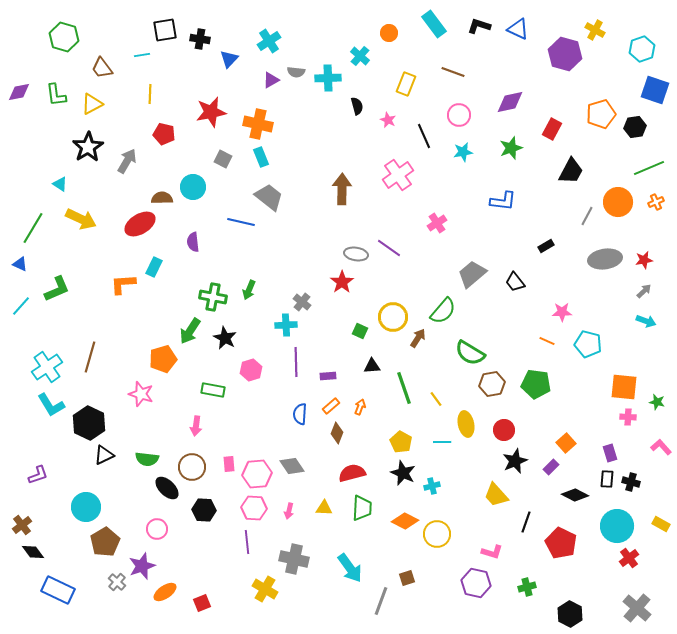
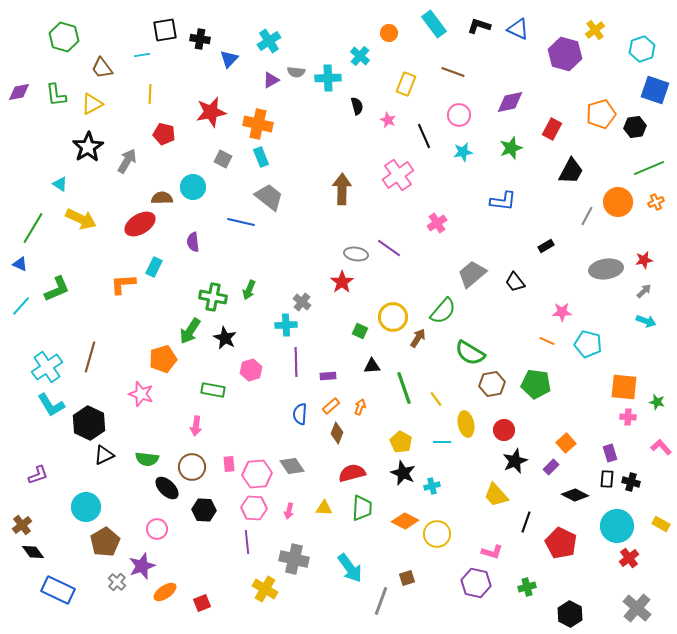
yellow cross at (595, 30): rotated 24 degrees clockwise
gray ellipse at (605, 259): moved 1 px right, 10 px down
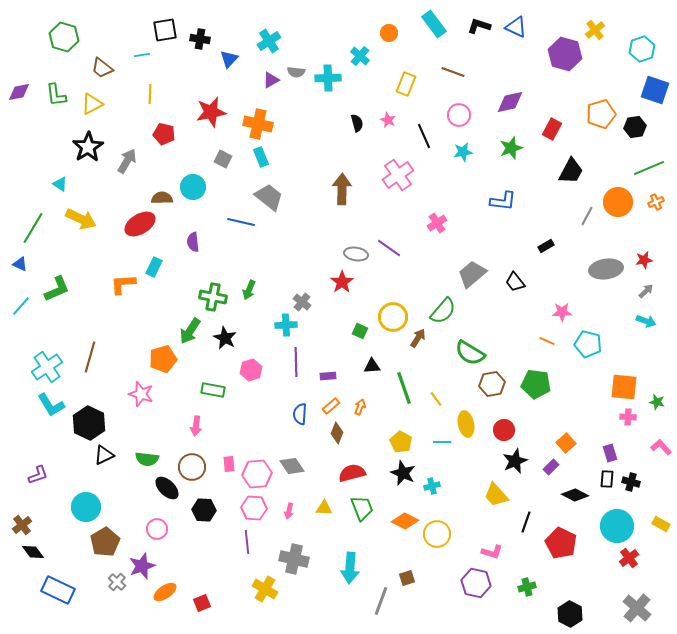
blue triangle at (518, 29): moved 2 px left, 2 px up
brown trapezoid at (102, 68): rotated 15 degrees counterclockwise
black semicircle at (357, 106): moved 17 px down
gray arrow at (644, 291): moved 2 px right
green trapezoid at (362, 508): rotated 24 degrees counterclockwise
cyan arrow at (350, 568): rotated 40 degrees clockwise
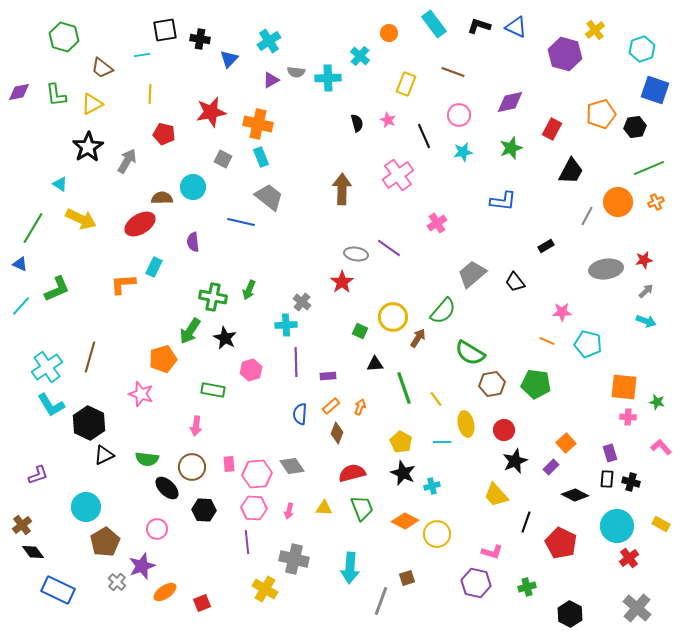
black triangle at (372, 366): moved 3 px right, 2 px up
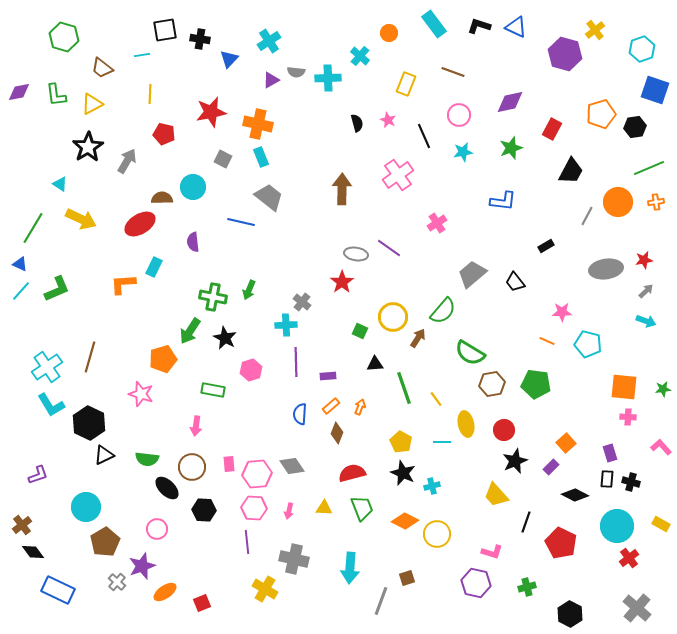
orange cross at (656, 202): rotated 14 degrees clockwise
cyan line at (21, 306): moved 15 px up
green star at (657, 402): moved 6 px right, 13 px up; rotated 21 degrees counterclockwise
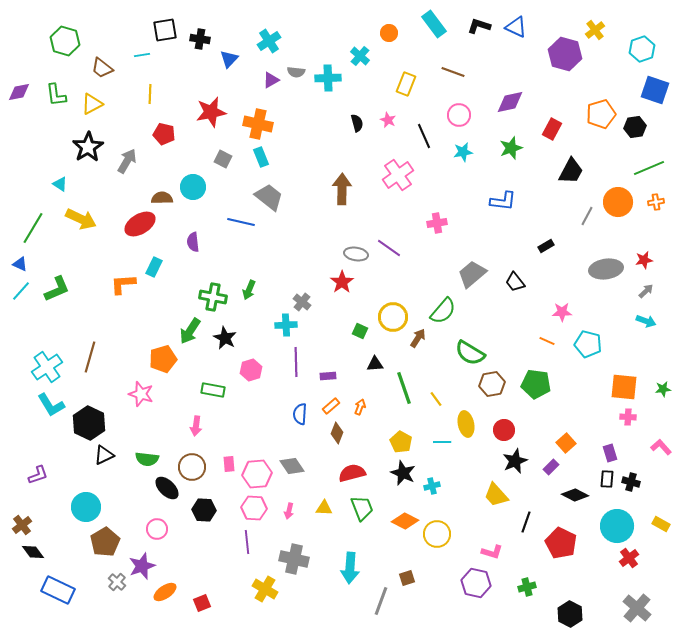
green hexagon at (64, 37): moved 1 px right, 4 px down
pink cross at (437, 223): rotated 24 degrees clockwise
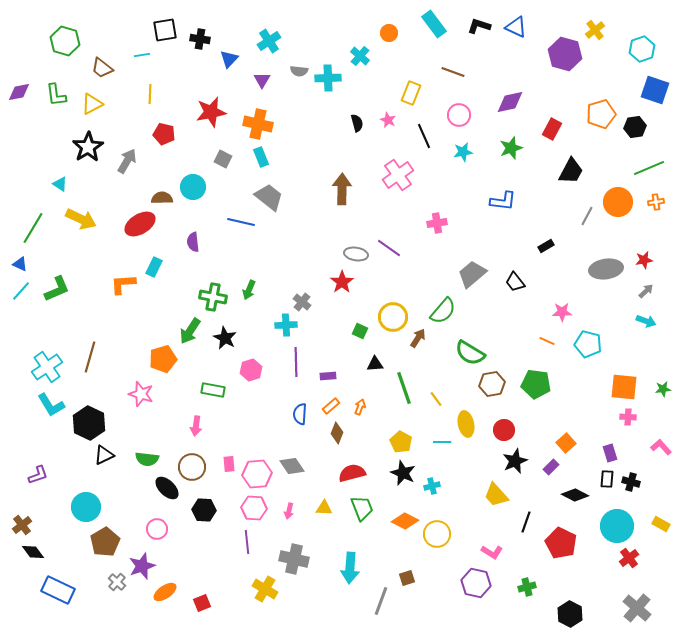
gray semicircle at (296, 72): moved 3 px right, 1 px up
purple triangle at (271, 80): moved 9 px left; rotated 30 degrees counterclockwise
yellow rectangle at (406, 84): moved 5 px right, 9 px down
pink L-shape at (492, 552): rotated 15 degrees clockwise
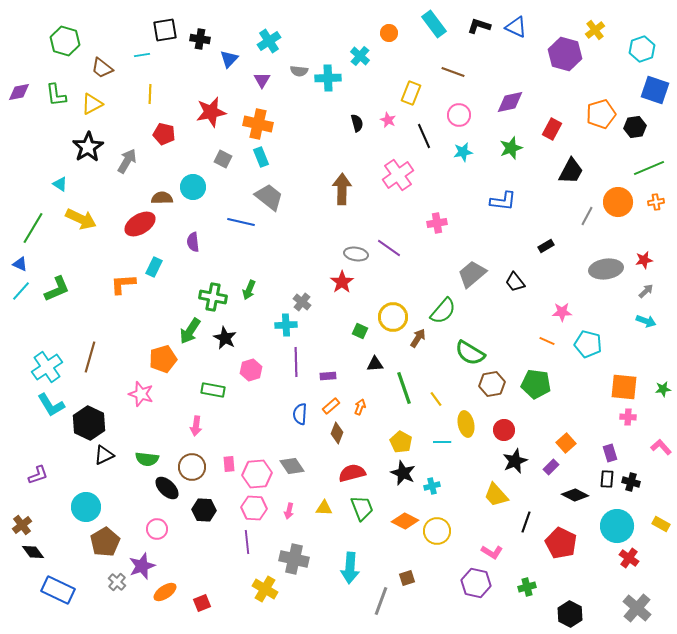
yellow circle at (437, 534): moved 3 px up
red cross at (629, 558): rotated 18 degrees counterclockwise
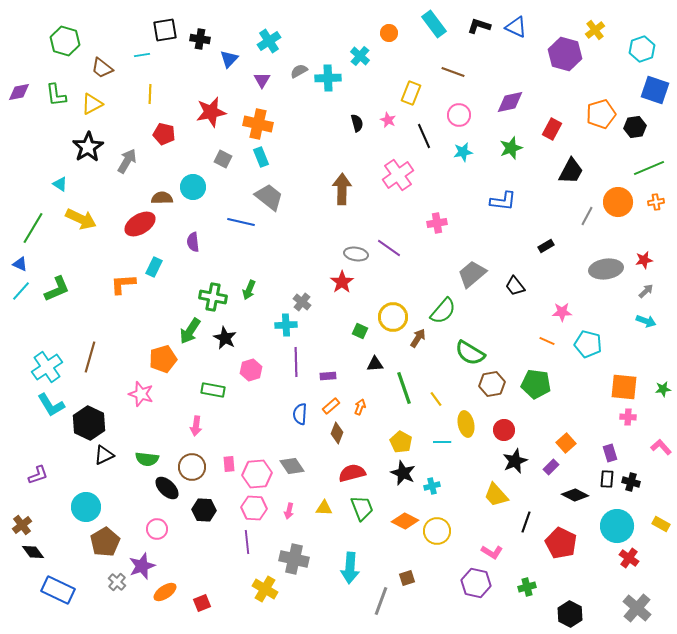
gray semicircle at (299, 71): rotated 144 degrees clockwise
black trapezoid at (515, 282): moved 4 px down
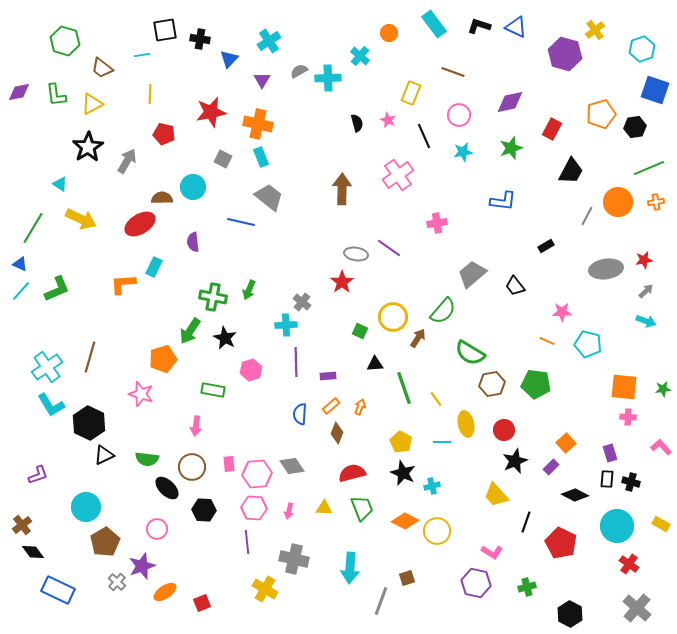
red cross at (629, 558): moved 6 px down
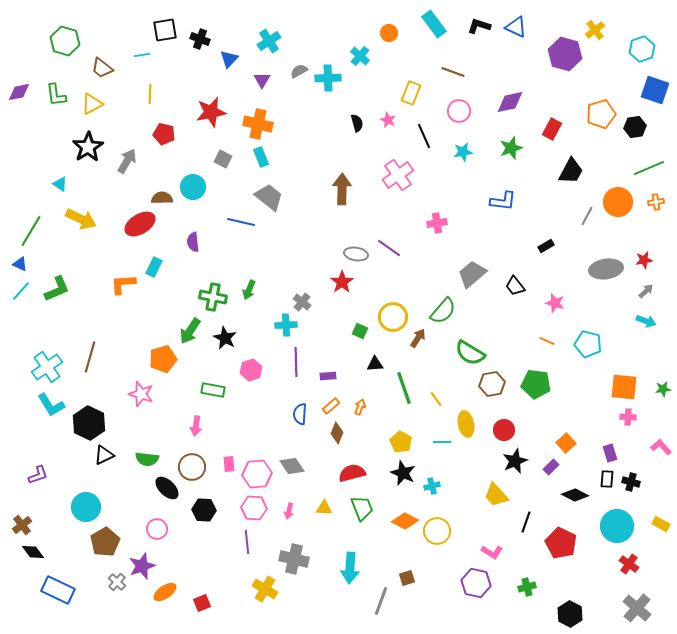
black cross at (200, 39): rotated 12 degrees clockwise
pink circle at (459, 115): moved 4 px up
green line at (33, 228): moved 2 px left, 3 px down
pink star at (562, 312): moved 7 px left, 9 px up; rotated 18 degrees clockwise
